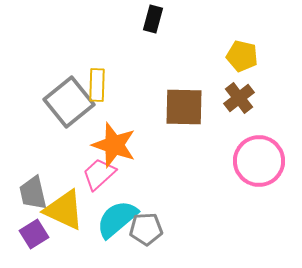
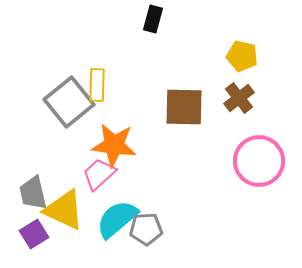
orange star: rotated 12 degrees counterclockwise
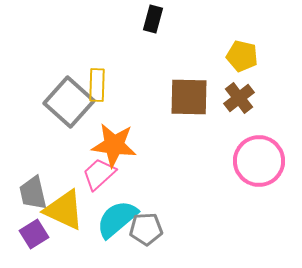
gray square: rotated 9 degrees counterclockwise
brown square: moved 5 px right, 10 px up
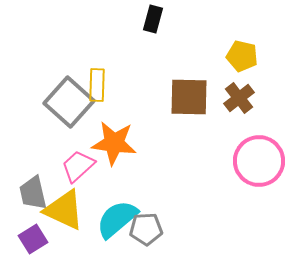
orange star: moved 2 px up
pink trapezoid: moved 21 px left, 8 px up
purple square: moved 1 px left, 5 px down
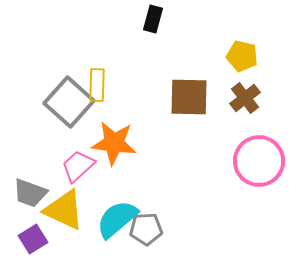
brown cross: moved 6 px right
gray trapezoid: moved 3 px left; rotated 57 degrees counterclockwise
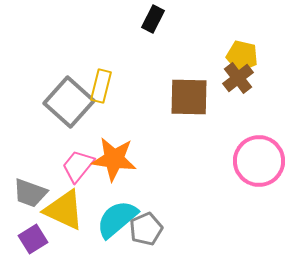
black rectangle: rotated 12 degrees clockwise
yellow rectangle: moved 4 px right, 1 px down; rotated 12 degrees clockwise
brown cross: moved 7 px left, 20 px up
orange star: moved 16 px down
pink trapezoid: rotated 9 degrees counterclockwise
gray pentagon: rotated 20 degrees counterclockwise
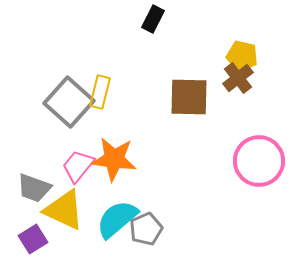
yellow rectangle: moved 1 px left, 6 px down
gray trapezoid: moved 4 px right, 5 px up
